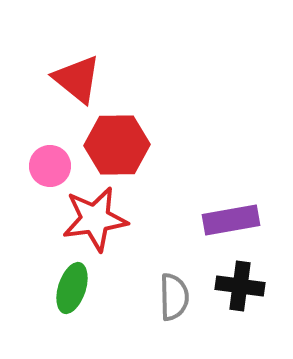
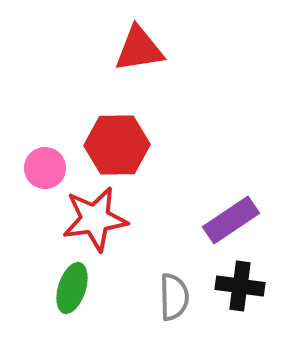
red triangle: moved 62 px right, 30 px up; rotated 48 degrees counterclockwise
pink circle: moved 5 px left, 2 px down
purple rectangle: rotated 24 degrees counterclockwise
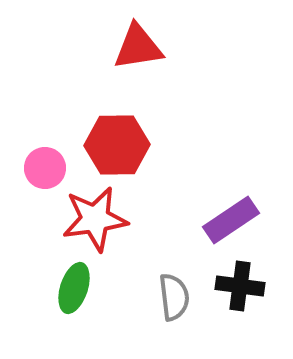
red triangle: moved 1 px left, 2 px up
green ellipse: moved 2 px right
gray semicircle: rotated 6 degrees counterclockwise
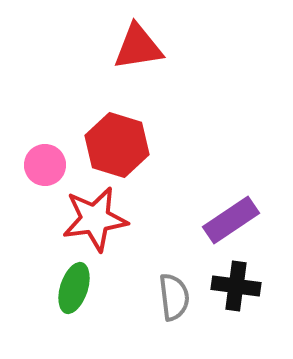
red hexagon: rotated 18 degrees clockwise
pink circle: moved 3 px up
black cross: moved 4 px left
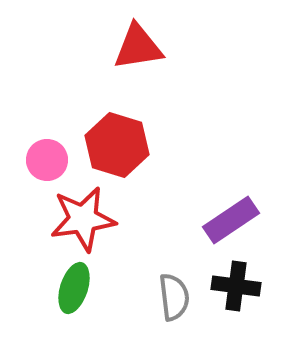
pink circle: moved 2 px right, 5 px up
red star: moved 12 px left
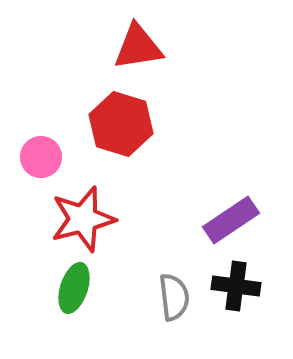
red hexagon: moved 4 px right, 21 px up
pink circle: moved 6 px left, 3 px up
red star: rotated 6 degrees counterclockwise
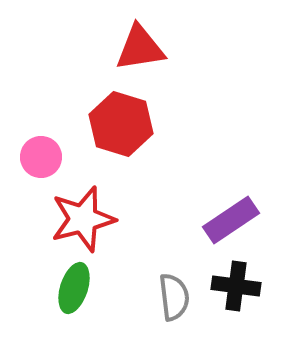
red triangle: moved 2 px right, 1 px down
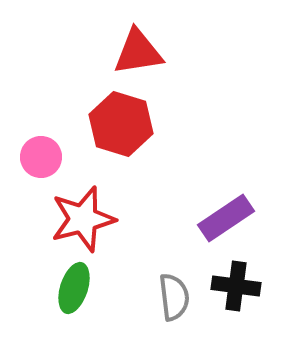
red triangle: moved 2 px left, 4 px down
purple rectangle: moved 5 px left, 2 px up
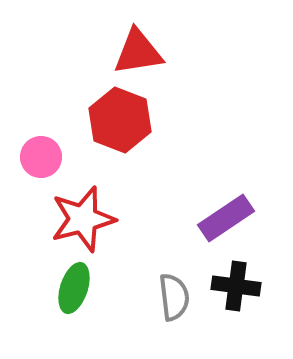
red hexagon: moved 1 px left, 4 px up; rotated 4 degrees clockwise
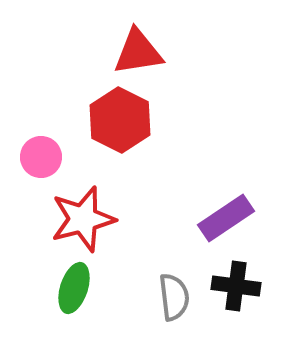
red hexagon: rotated 6 degrees clockwise
